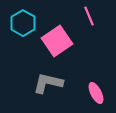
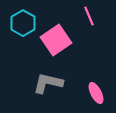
pink square: moved 1 px left, 1 px up
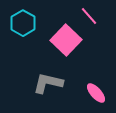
pink line: rotated 18 degrees counterclockwise
pink square: moved 10 px right; rotated 12 degrees counterclockwise
pink ellipse: rotated 15 degrees counterclockwise
